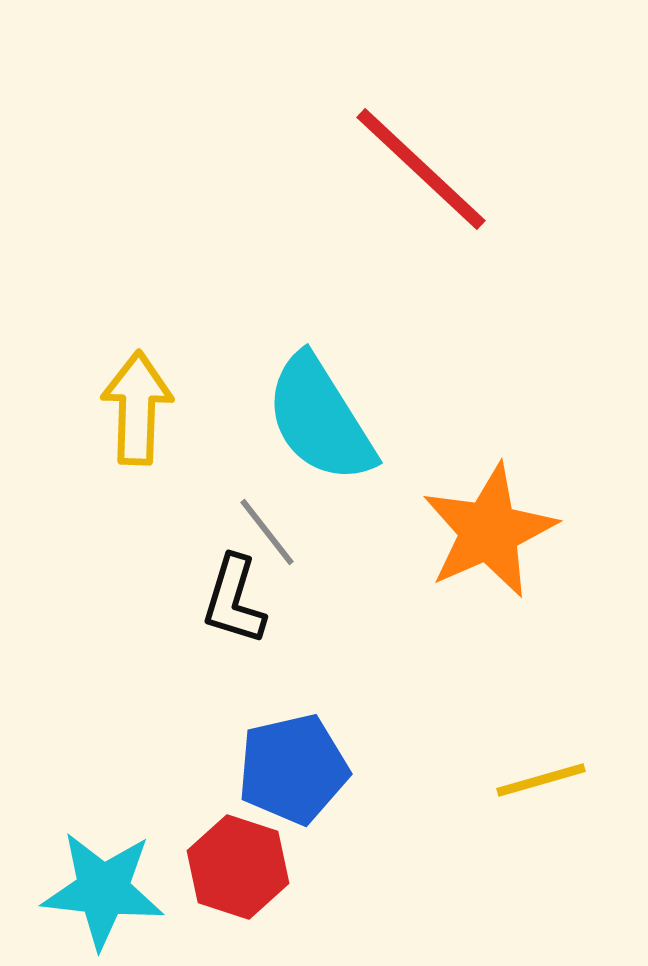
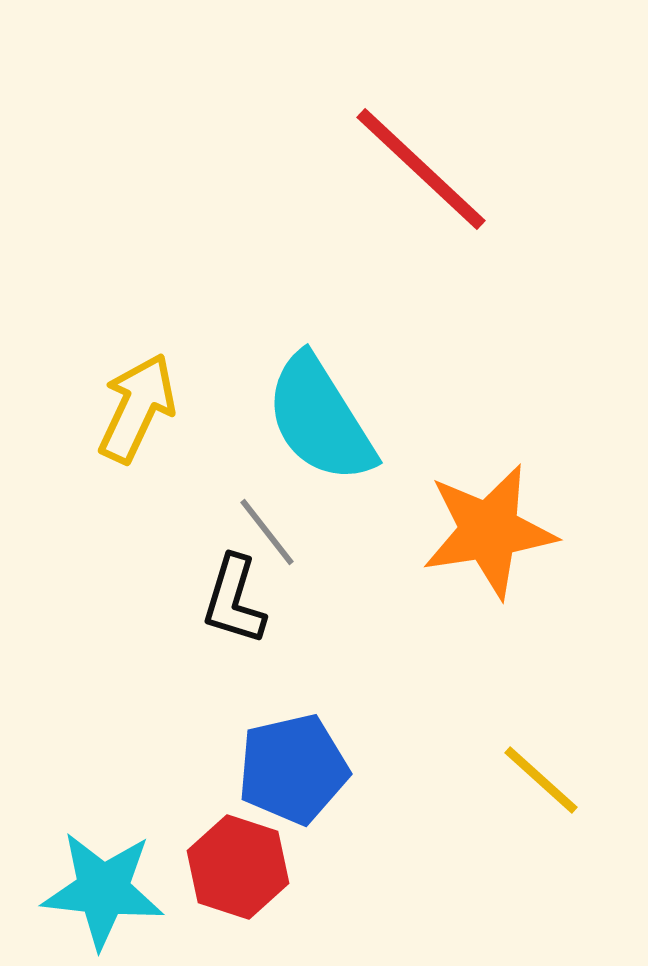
yellow arrow: rotated 23 degrees clockwise
orange star: rotated 15 degrees clockwise
yellow line: rotated 58 degrees clockwise
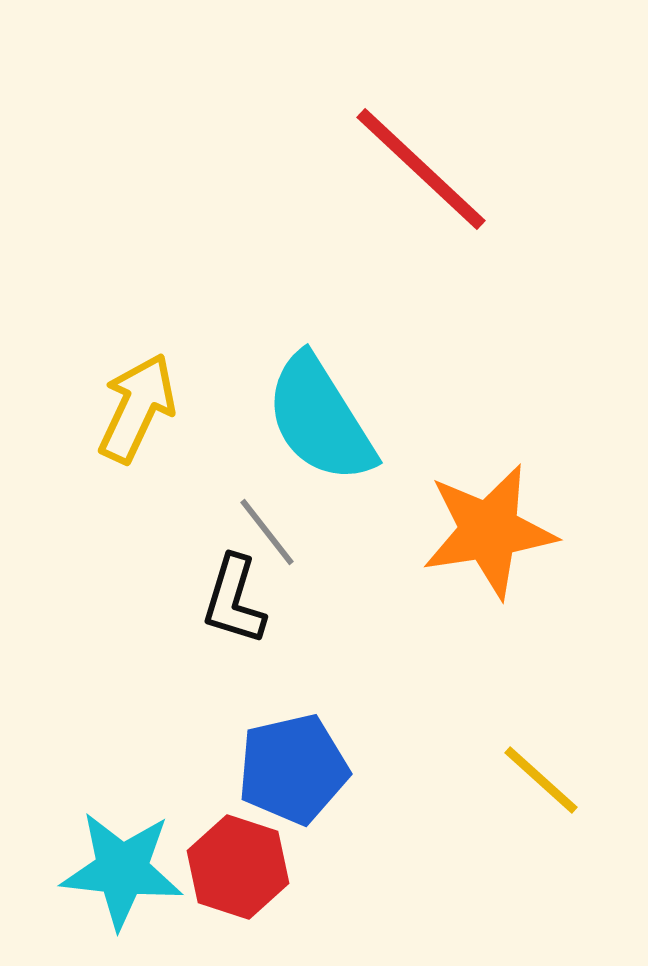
cyan star: moved 19 px right, 20 px up
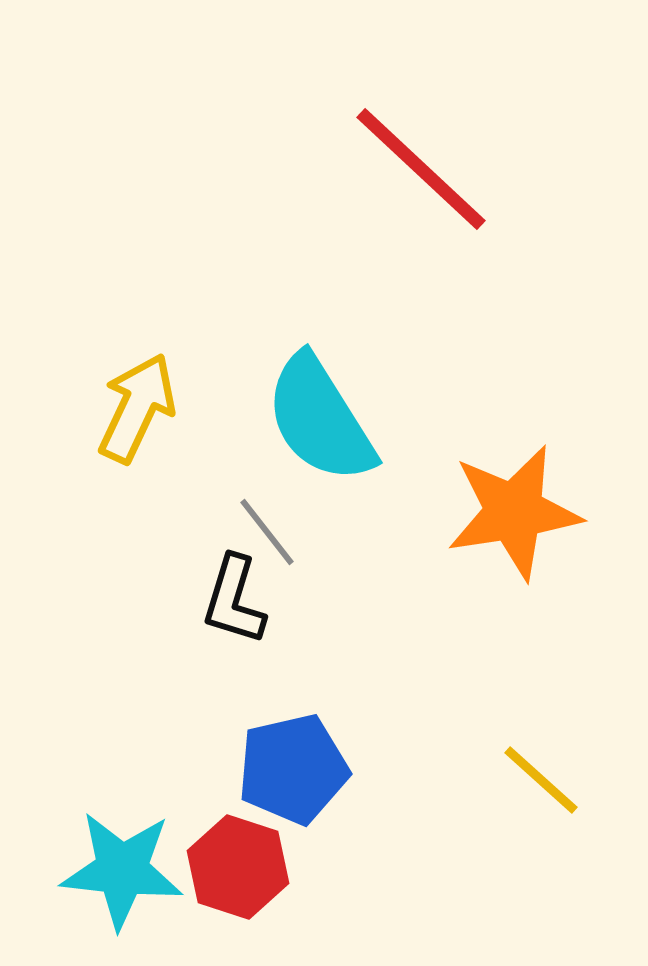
orange star: moved 25 px right, 19 px up
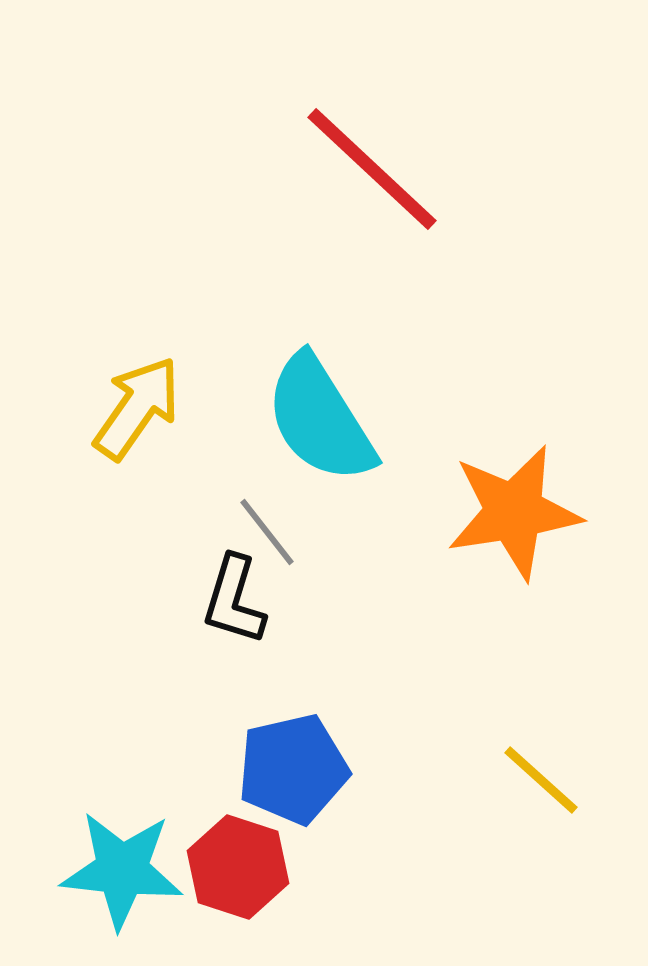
red line: moved 49 px left
yellow arrow: rotated 10 degrees clockwise
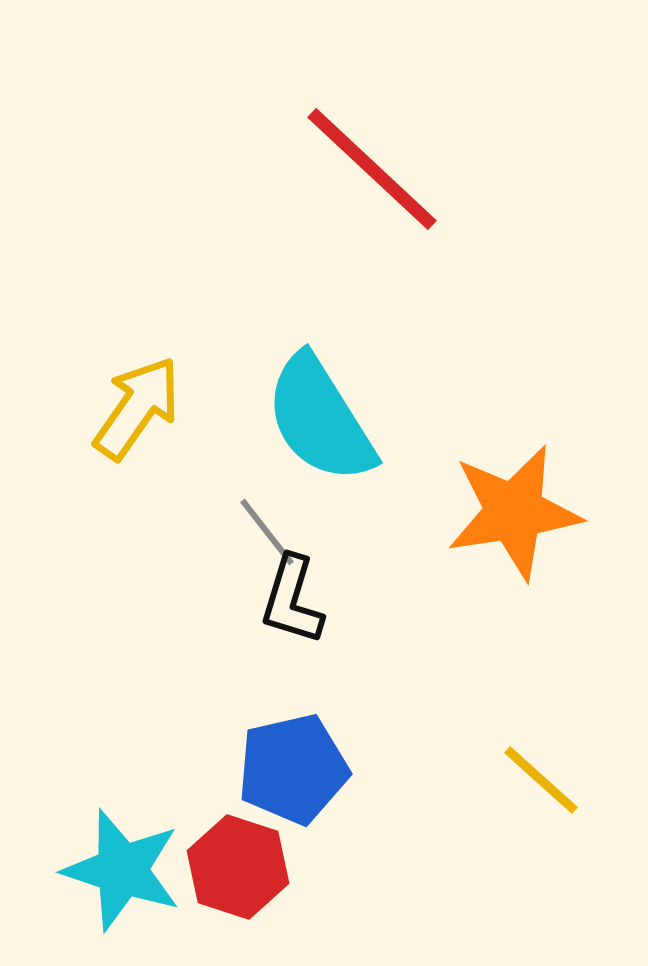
black L-shape: moved 58 px right
cyan star: rotated 12 degrees clockwise
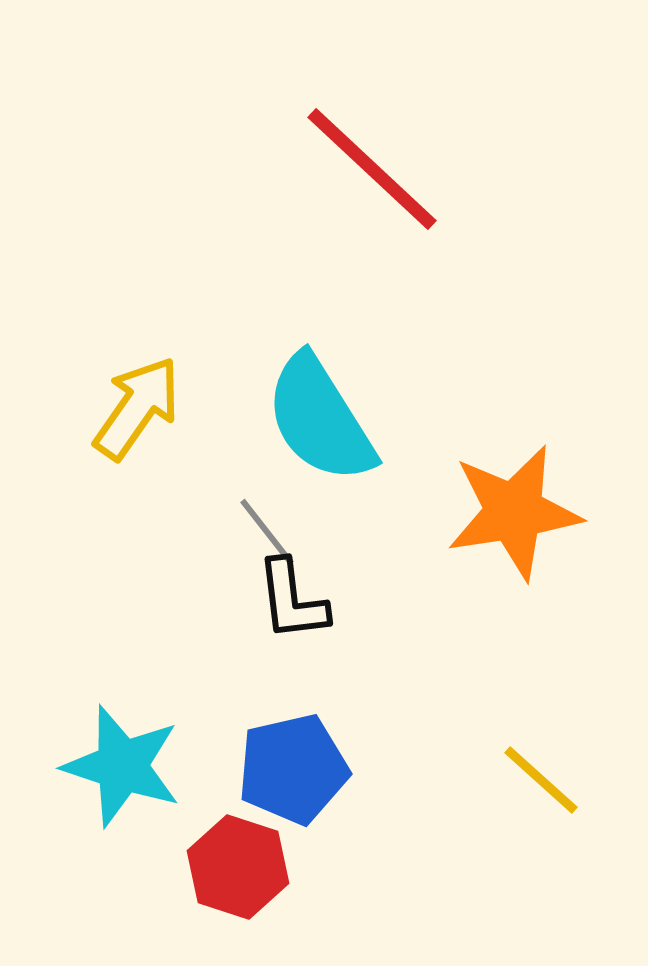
black L-shape: rotated 24 degrees counterclockwise
cyan star: moved 104 px up
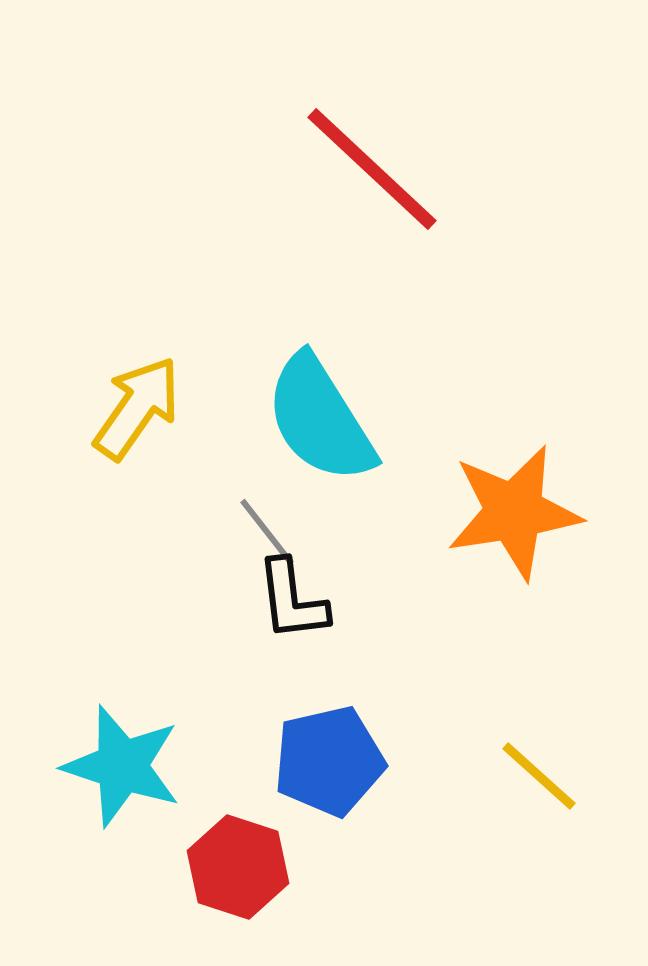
blue pentagon: moved 36 px right, 8 px up
yellow line: moved 2 px left, 4 px up
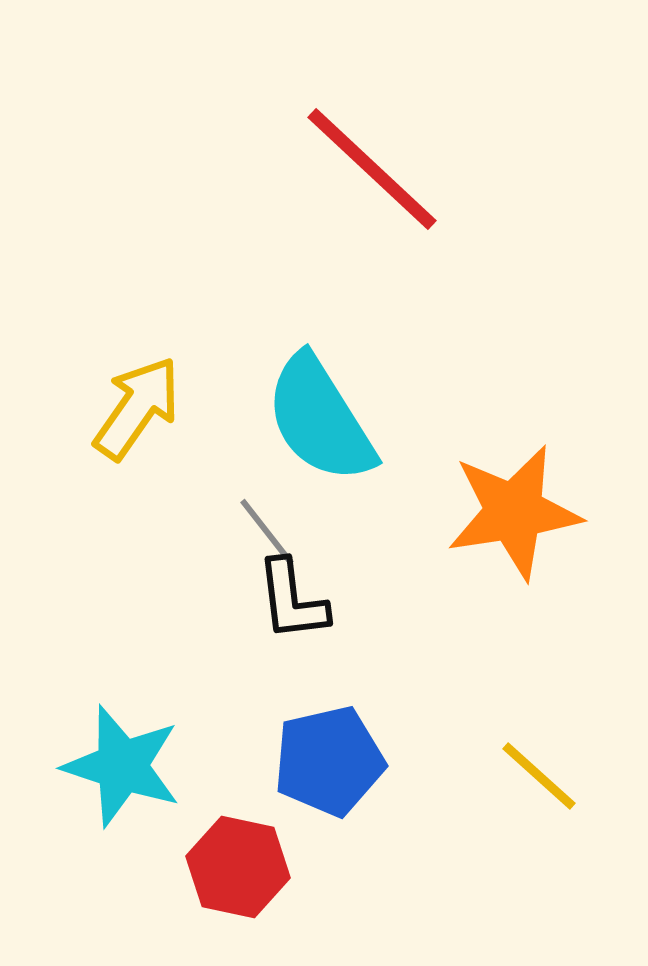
red hexagon: rotated 6 degrees counterclockwise
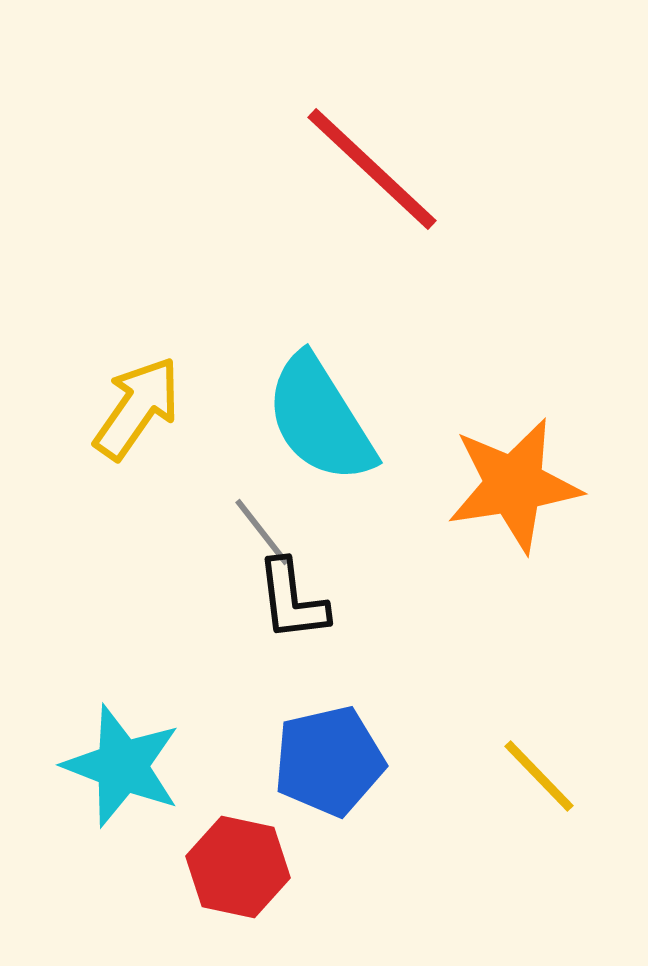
orange star: moved 27 px up
gray line: moved 5 px left
cyan star: rotated 3 degrees clockwise
yellow line: rotated 4 degrees clockwise
